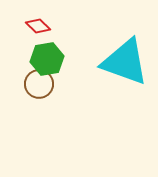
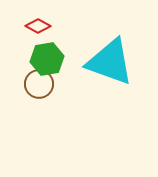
red diamond: rotated 15 degrees counterclockwise
cyan triangle: moved 15 px left
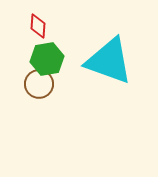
red diamond: rotated 65 degrees clockwise
cyan triangle: moved 1 px left, 1 px up
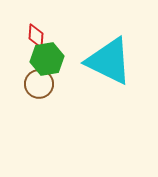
red diamond: moved 2 px left, 10 px down
cyan triangle: rotated 6 degrees clockwise
